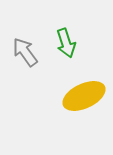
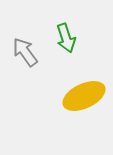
green arrow: moved 5 px up
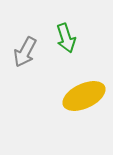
gray arrow: rotated 116 degrees counterclockwise
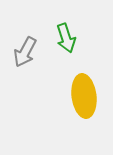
yellow ellipse: rotated 72 degrees counterclockwise
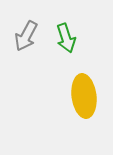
gray arrow: moved 1 px right, 16 px up
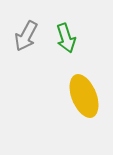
yellow ellipse: rotated 15 degrees counterclockwise
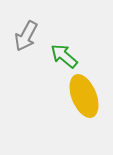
green arrow: moved 2 px left, 18 px down; rotated 148 degrees clockwise
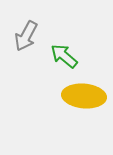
yellow ellipse: rotated 63 degrees counterclockwise
